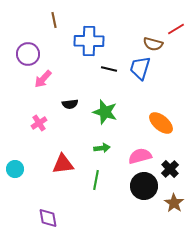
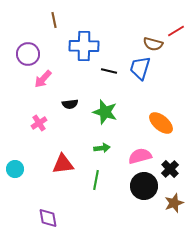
red line: moved 2 px down
blue cross: moved 5 px left, 5 px down
black line: moved 2 px down
brown star: rotated 18 degrees clockwise
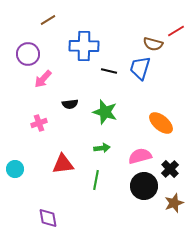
brown line: moved 6 px left; rotated 70 degrees clockwise
pink cross: rotated 14 degrees clockwise
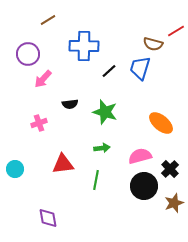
black line: rotated 56 degrees counterclockwise
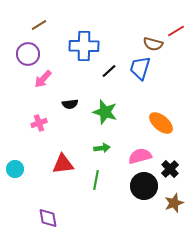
brown line: moved 9 px left, 5 px down
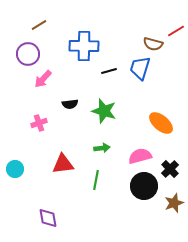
black line: rotated 28 degrees clockwise
green star: moved 1 px left, 1 px up
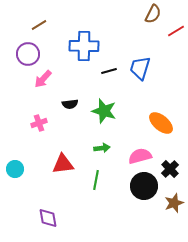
brown semicircle: moved 30 px up; rotated 78 degrees counterclockwise
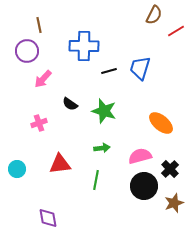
brown semicircle: moved 1 px right, 1 px down
brown line: rotated 70 degrees counterclockwise
purple circle: moved 1 px left, 3 px up
black semicircle: rotated 42 degrees clockwise
red triangle: moved 3 px left
cyan circle: moved 2 px right
